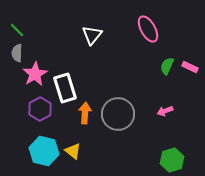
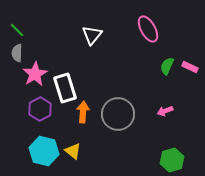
orange arrow: moved 2 px left, 1 px up
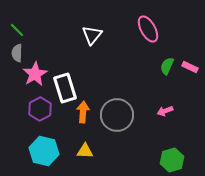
gray circle: moved 1 px left, 1 px down
yellow triangle: moved 12 px right; rotated 36 degrees counterclockwise
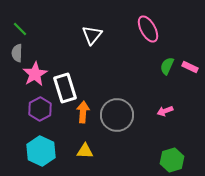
green line: moved 3 px right, 1 px up
cyan hexagon: moved 3 px left; rotated 12 degrees clockwise
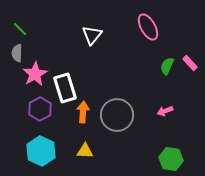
pink ellipse: moved 2 px up
pink rectangle: moved 4 px up; rotated 21 degrees clockwise
green hexagon: moved 1 px left, 1 px up; rotated 25 degrees clockwise
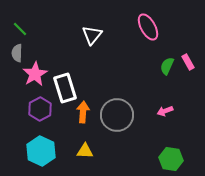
pink rectangle: moved 2 px left, 1 px up; rotated 14 degrees clockwise
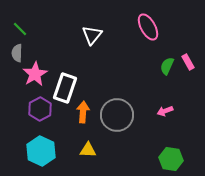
white rectangle: rotated 36 degrees clockwise
yellow triangle: moved 3 px right, 1 px up
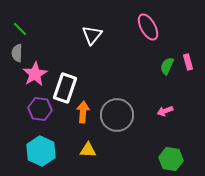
pink rectangle: rotated 14 degrees clockwise
purple hexagon: rotated 25 degrees counterclockwise
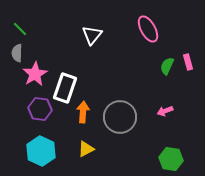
pink ellipse: moved 2 px down
gray circle: moved 3 px right, 2 px down
yellow triangle: moved 2 px left, 1 px up; rotated 30 degrees counterclockwise
